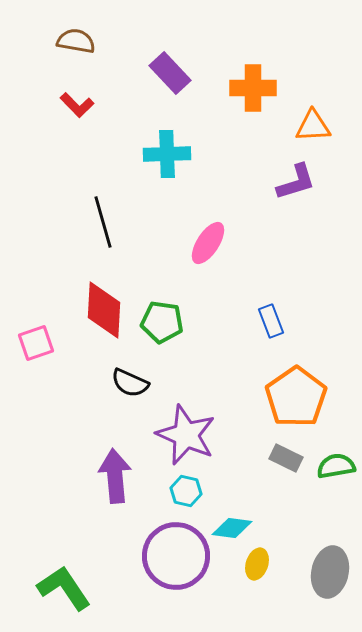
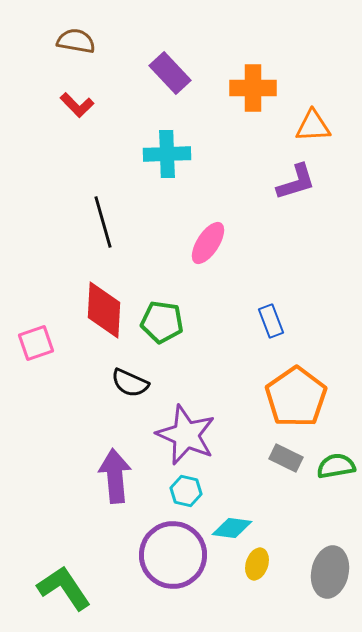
purple circle: moved 3 px left, 1 px up
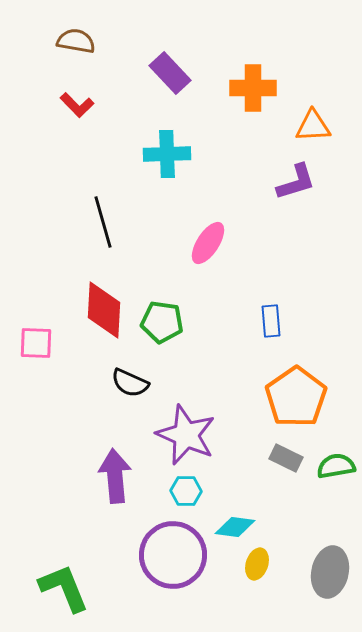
blue rectangle: rotated 16 degrees clockwise
pink square: rotated 21 degrees clockwise
cyan hexagon: rotated 12 degrees counterclockwise
cyan diamond: moved 3 px right, 1 px up
green L-shape: rotated 12 degrees clockwise
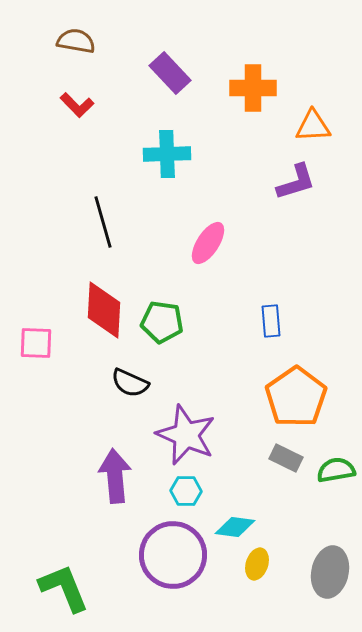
green semicircle: moved 4 px down
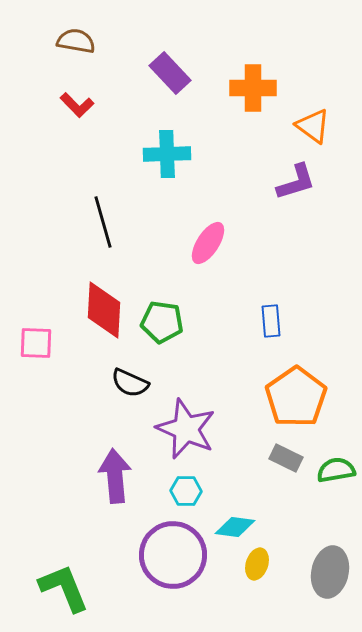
orange triangle: rotated 39 degrees clockwise
purple star: moved 6 px up
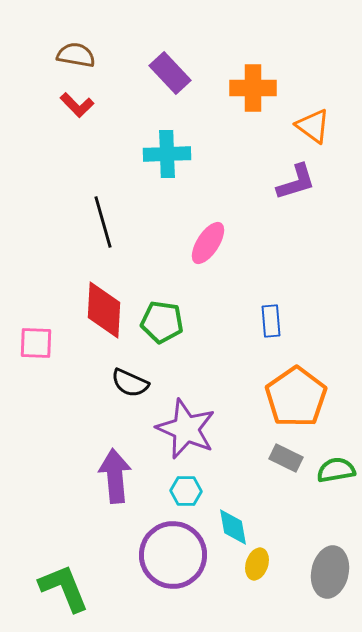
brown semicircle: moved 14 px down
cyan diamond: moved 2 px left; rotated 72 degrees clockwise
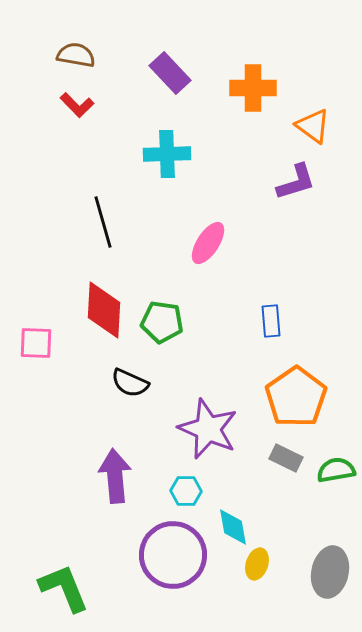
purple star: moved 22 px right
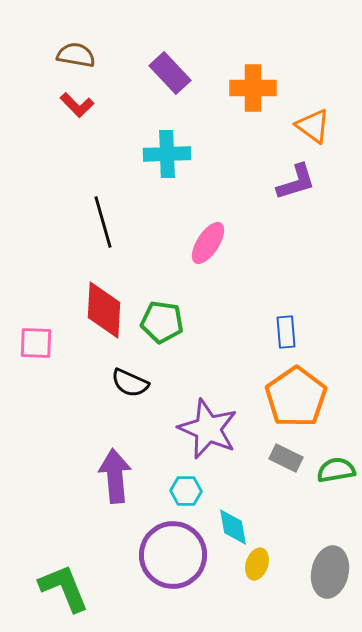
blue rectangle: moved 15 px right, 11 px down
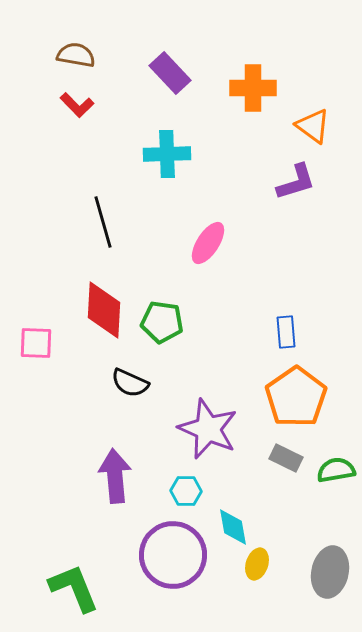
green L-shape: moved 10 px right
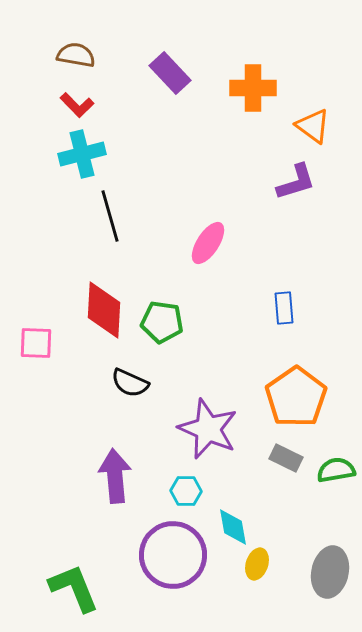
cyan cross: moved 85 px left; rotated 12 degrees counterclockwise
black line: moved 7 px right, 6 px up
blue rectangle: moved 2 px left, 24 px up
